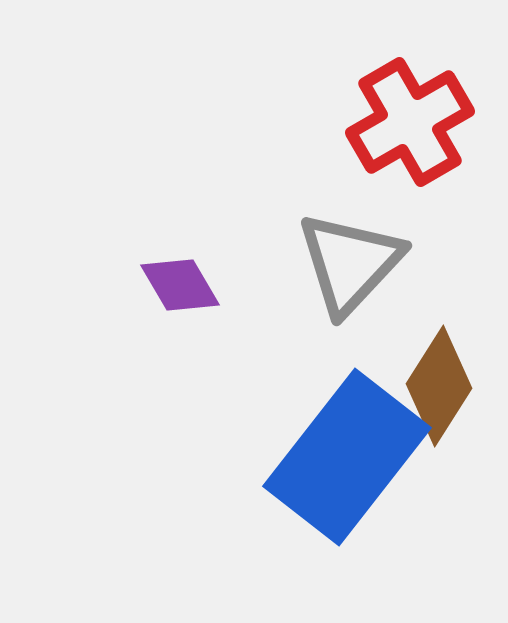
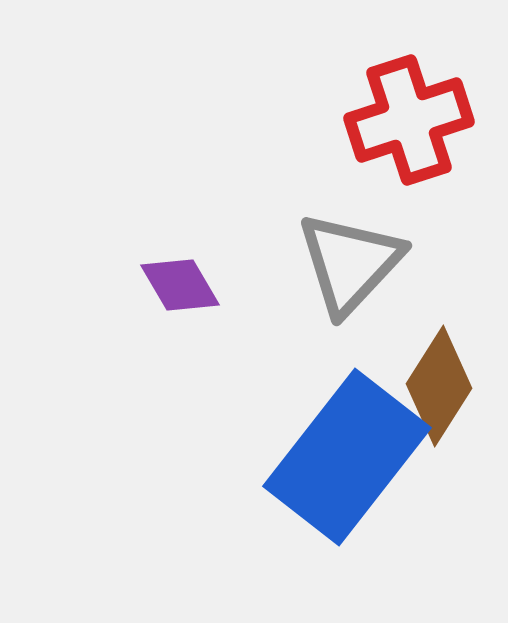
red cross: moved 1 px left, 2 px up; rotated 12 degrees clockwise
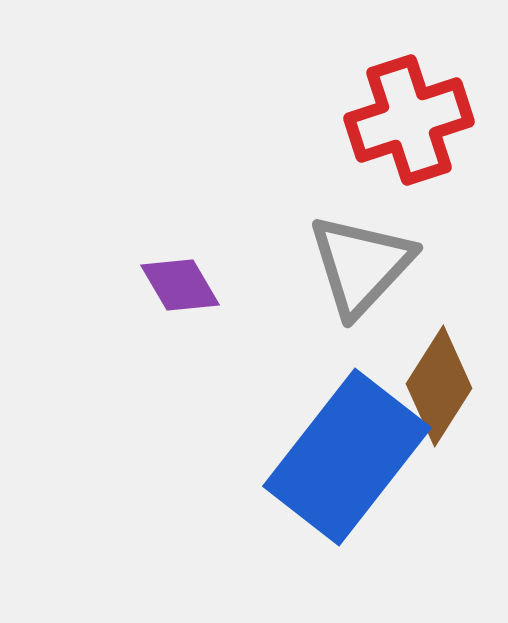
gray triangle: moved 11 px right, 2 px down
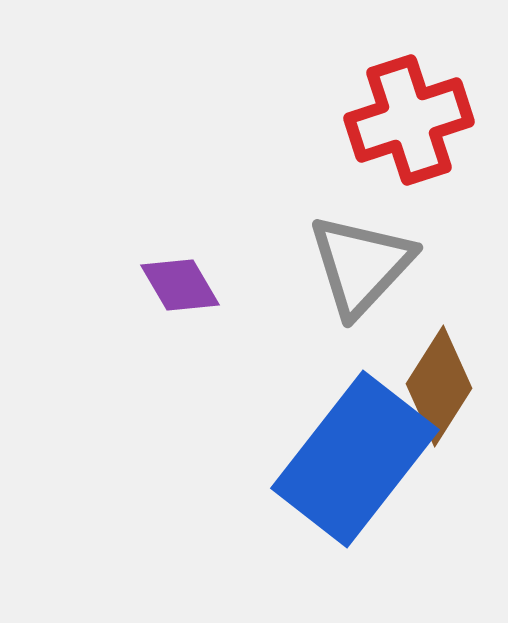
blue rectangle: moved 8 px right, 2 px down
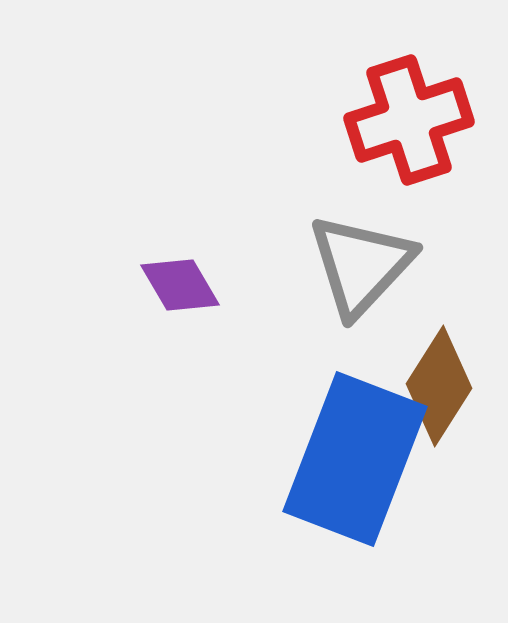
blue rectangle: rotated 17 degrees counterclockwise
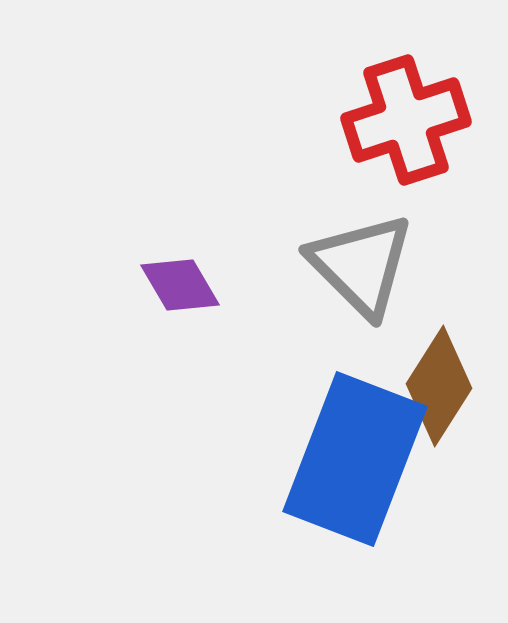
red cross: moved 3 px left
gray triangle: rotated 28 degrees counterclockwise
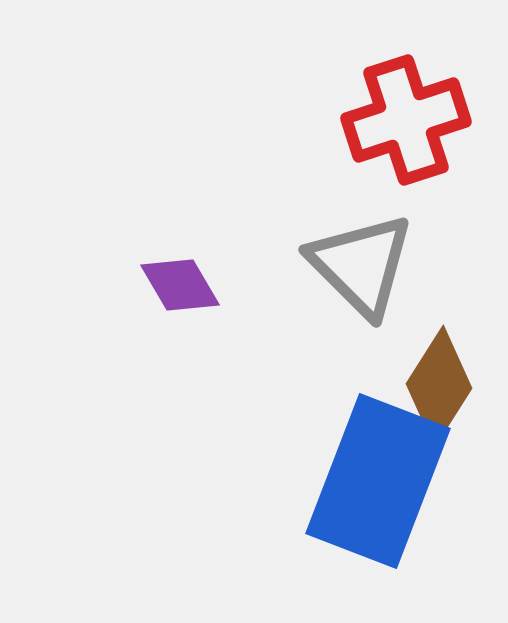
blue rectangle: moved 23 px right, 22 px down
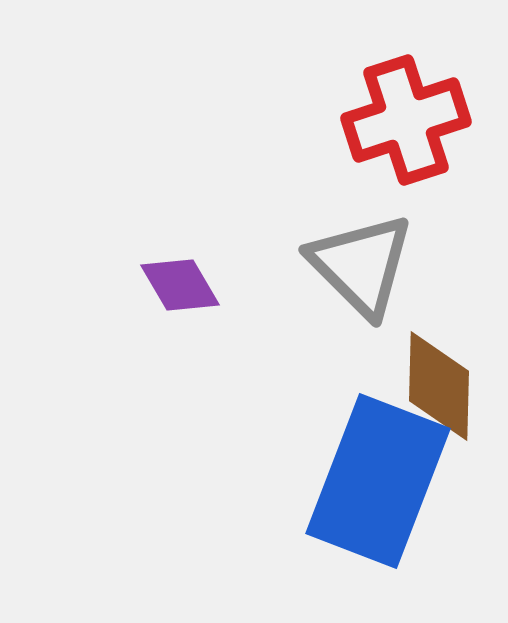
brown diamond: rotated 31 degrees counterclockwise
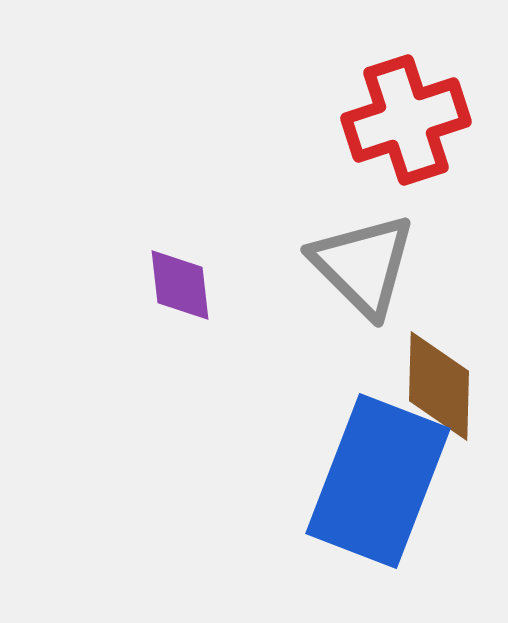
gray triangle: moved 2 px right
purple diamond: rotated 24 degrees clockwise
